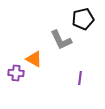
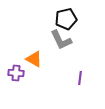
black pentagon: moved 17 px left
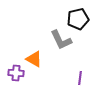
black pentagon: moved 12 px right
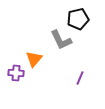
orange triangle: rotated 42 degrees clockwise
purple line: rotated 16 degrees clockwise
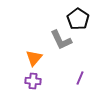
black pentagon: rotated 25 degrees counterclockwise
orange triangle: moved 1 px up
purple cross: moved 17 px right, 8 px down
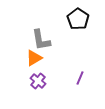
gray L-shape: moved 20 px left; rotated 15 degrees clockwise
orange triangle: rotated 18 degrees clockwise
purple cross: moved 5 px right; rotated 35 degrees clockwise
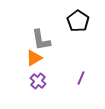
black pentagon: moved 2 px down
purple line: moved 1 px right
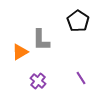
gray L-shape: rotated 10 degrees clockwise
orange triangle: moved 14 px left, 6 px up
purple line: rotated 56 degrees counterclockwise
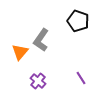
black pentagon: rotated 15 degrees counterclockwise
gray L-shape: rotated 35 degrees clockwise
orange triangle: rotated 18 degrees counterclockwise
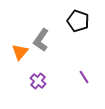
purple line: moved 3 px right, 1 px up
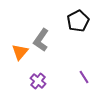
black pentagon: rotated 25 degrees clockwise
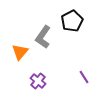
black pentagon: moved 6 px left
gray L-shape: moved 2 px right, 3 px up
